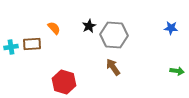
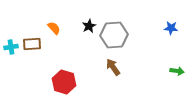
gray hexagon: rotated 8 degrees counterclockwise
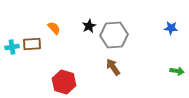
cyan cross: moved 1 px right
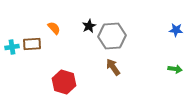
blue star: moved 5 px right, 2 px down
gray hexagon: moved 2 px left, 1 px down
green arrow: moved 2 px left, 2 px up
